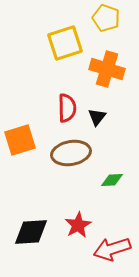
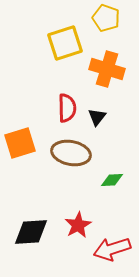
orange square: moved 3 px down
brown ellipse: rotated 21 degrees clockwise
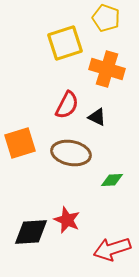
red semicircle: moved 3 px up; rotated 28 degrees clockwise
black triangle: rotated 42 degrees counterclockwise
red star: moved 11 px left, 5 px up; rotated 20 degrees counterclockwise
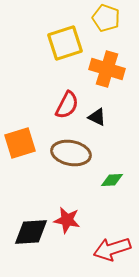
red star: rotated 12 degrees counterclockwise
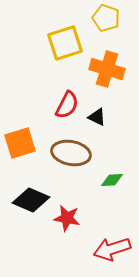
red star: moved 2 px up
black diamond: moved 32 px up; rotated 27 degrees clockwise
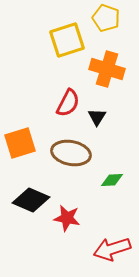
yellow square: moved 2 px right, 3 px up
red semicircle: moved 1 px right, 2 px up
black triangle: rotated 36 degrees clockwise
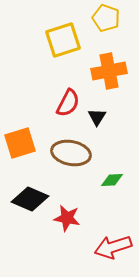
yellow square: moved 4 px left
orange cross: moved 2 px right, 2 px down; rotated 28 degrees counterclockwise
black diamond: moved 1 px left, 1 px up
red arrow: moved 1 px right, 2 px up
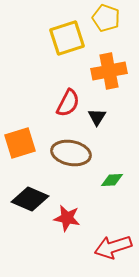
yellow square: moved 4 px right, 2 px up
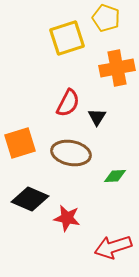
orange cross: moved 8 px right, 3 px up
green diamond: moved 3 px right, 4 px up
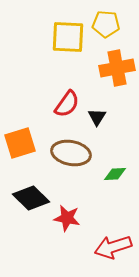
yellow pentagon: moved 6 px down; rotated 16 degrees counterclockwise
yellow square: moved 1 px right, 1 px up; rotated 21 degrees clockwise
red semicircle: moved 1 px left, 1 px down; rotated 8 degrees clockwise
green diamond: moved 2 px up
black diamond: moved 1 px right, 1 px up; rotated 21 degrees clockwise
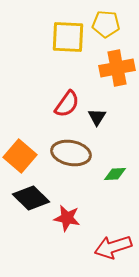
orange square: moved 13 px down; rotated 32 degrees counterclockwise
